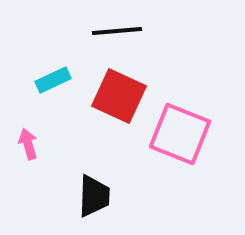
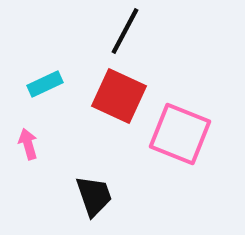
black line: moved 8 px right; rotated 57 degrees counterclockwise
cyan rectangle: moved 8 px left, 4 px down
black trapezoid: rotated 21 degrees counterclockwise
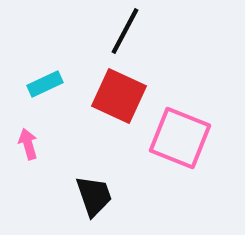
pink square: moved 4 px down
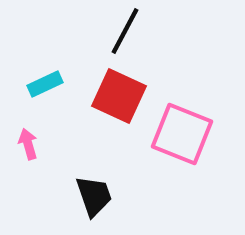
pink square: moved 2 px right, 4 px up
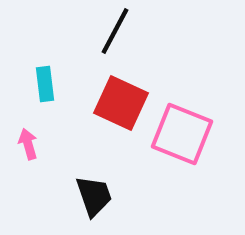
black line: moved 10 px left
cyan rectangle: rotated 72 degrees counterclockwise
red square: moved 2 px right, 7 px down
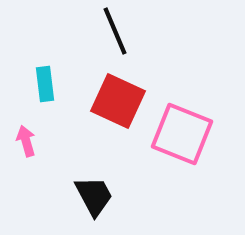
black line: rotated 51 degrees counterclockwise
red square: moved 3 px left, 2 px up
pink arrow: moved 2 px left, 3 px up
black trapezoid: rotated 9 degrees counterclockwise
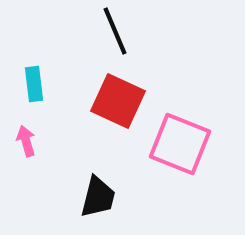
cyan rectangle: moved 11 px left
pink square: moved 2 px left, 10 px down
black trapezoid: moved 4 px right, 1 px down; rotated 42 degrees clockwise
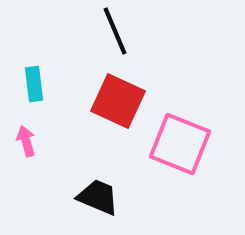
black trapezoid: rotated 81 degrees counterclockwise
